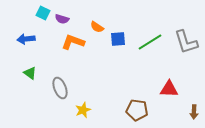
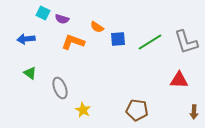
red triangle: moved 10 px right, 9 px up
yellow star: rotated 21 degrees counterclockwise
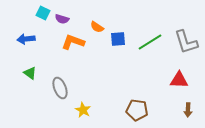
brown arrow: moved 6 px left, 2 px up
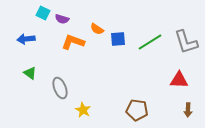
orange semicircle: moved 2 px down
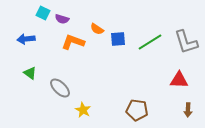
gray ellipse: rotated 25 degrees counterclockwise
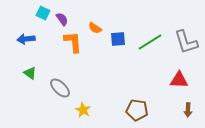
purple semicircle: rotated 144 degrees counterclockwise
orange semicircle: moved 2 px left, 1 px up
orange L-shape: rotated 65 degrees clockwise
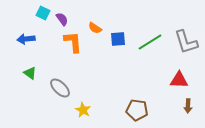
brown arrow: moved 4 px up
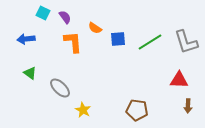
purple semicircle: moved 3 px right, 2 px up
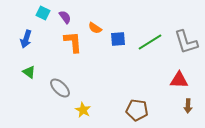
blue arrow: rotated 66 degrees counterclockwise
green triangle: moved 1 px left, 1 px up
